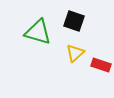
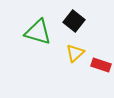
black square: rotated 20 degrees clockwise
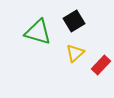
black square: rotated 20 degrees clockwise
red rectangle: rotated 66 degrees counterclockwise
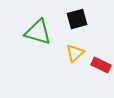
black square: moved 3 px right, 2 px up; rotated 15 degrees clockwise
red rectangle: rotated 72 degrees clockwise
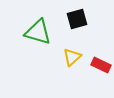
yellow triangle: moved 3 px left, 4 px down
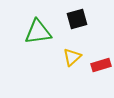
green triangle: rotated 24 degrees counterclockwise
red rectangle: rotated 42 degrees counterclockwise
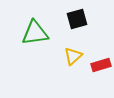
green triangle: moved 3 px left, 1 px down
yellow triangle: moved 1 px right, 1 px up
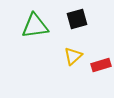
green triangle: moved 7 px up
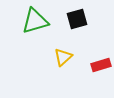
green triangle: moved 5 px up; rotated 8 degrees counterclockwise
yellow triangle: moved 10 px left, 1 px down
